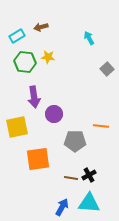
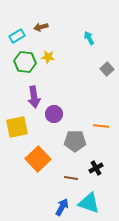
orange square: rotated 35 degrees counterclockwise
black cross: moved 7 px right, 7 px up
cyan triangle: rotated 15 degrees clockwise
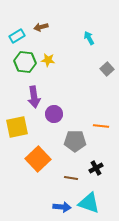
yellow star: moved 3 px down
blue arrow: rotated 66 degrees clockwise
